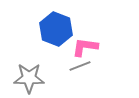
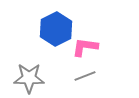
blue hexagon: rotated 12 degrees clockwise
gray line: moved 5 px right, 10 px down
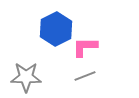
pink L-shape: rotated 8 degrees counterclockwise
gray star: moved 3 px left, 1 px up
